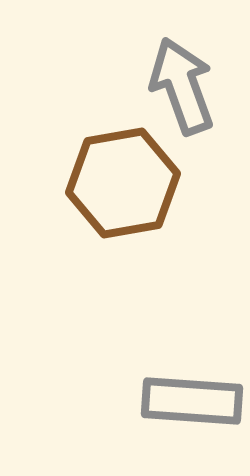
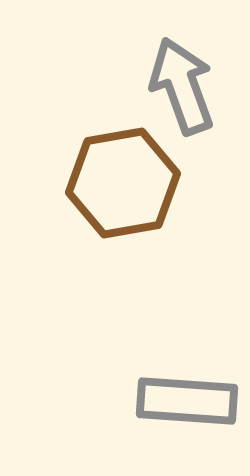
gray rectangle: moved 5 px left
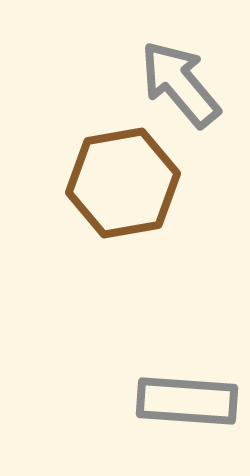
gray arrow: moved 2 px left, 2 px up; rotated 20 degrees counterclockwise
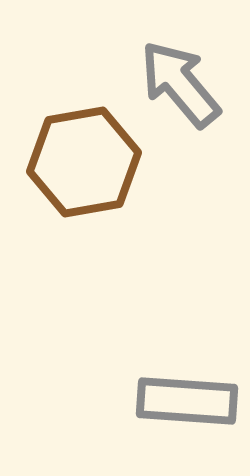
brown hexagon: moved 39 px left, 21 px up
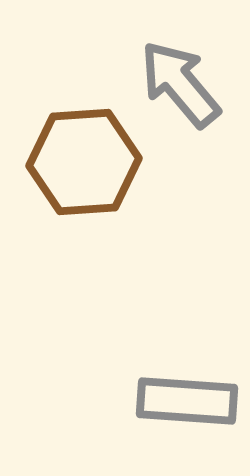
brown hexagon: rotated 6 degrees clockwise
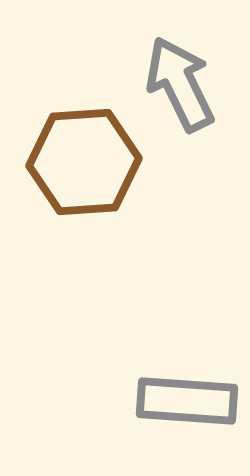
gray arrow: rotated 14 degrees clockwise
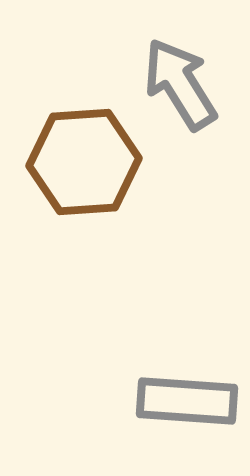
gray arrow: rotated 6 degrees counterclockwise
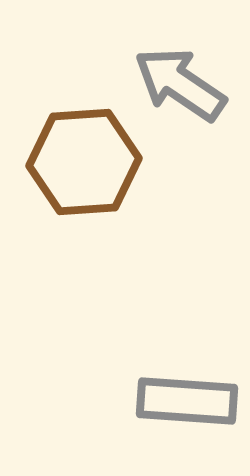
gray arrow: rotated 24 degrees counterclockwise
